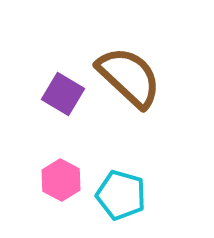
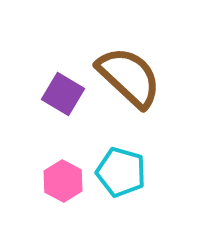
pink hexagon: moved 2 px right, 1 px down
cyan pentagon: moved 23 px up
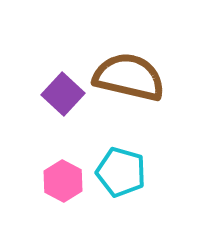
brown semicircle: rotated 30 degrees counterclockwise
purple square: rotated 12 degrees clockwise
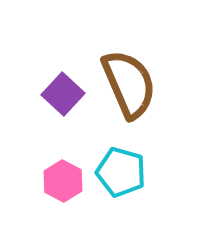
brown semicircle: moved 7 px down; rotated 54 degrees clockwise
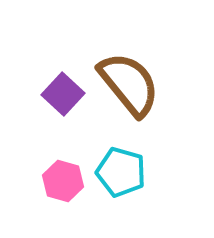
brown semicircle: rotated 16 degrees counterclockwise
pink hexagon: rotated 12 degrees counterclockwise
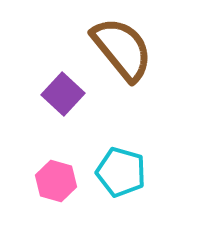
brown semicircle: moved 7 px left, 35 px up
pink hexagon: moved 7 px left
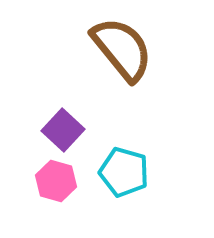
purple square: moved 36 px down
cyan pentagon: moved 3 px right
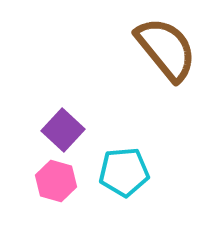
brown semicircle: moved 44 px right
cyan pentagon: rotated 21 degrees counterclockwise
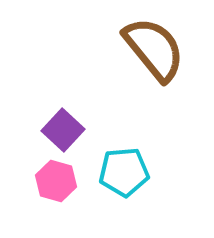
brown semicircle: moved 12 px left
